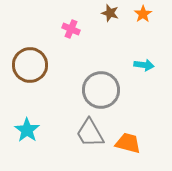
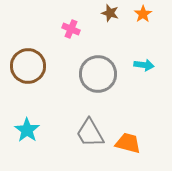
brown circle: moved 2 px left, 1 px down
gray circle: moved 3 px left, 16 px up
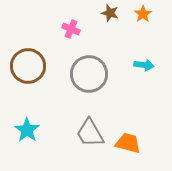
gray circle: moved 9 px left
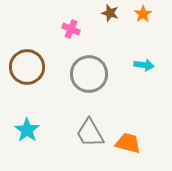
brown circle: moved 1 px left, 1 px down
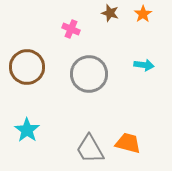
gray trapezoid: moved 16 px down
